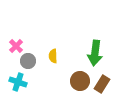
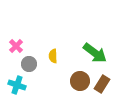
green arrow: rotated 60 degrees counterclockwise
gray circle: moved 1 px right, 3 px down
cyan cross: moved 1 px left, 3 px down
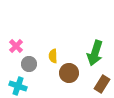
green arrow: rotated 70 degrees clockwise
brown circle: moved 11 px left, 8 px up
cyan cross: moved 1 px right, 1 px down
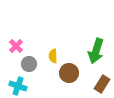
green arrow: moved 1 px right, 2 px up
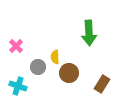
green arrow: moved 7 px left, 18 px up; rotated 20 degrees counterclockwise
yellow semicircle: moved 2 px right, 1 px down
gray circle: moved 9 px right, 3 px down
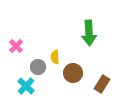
brown circle: moved 4 px right
cyan cross: moved 8 px right; rotated 24 degrees clockwise
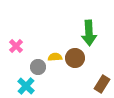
yellow semicircle: rotated 88 degrees clockwise
brown circle: moved 2 px right, 15 px up
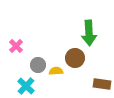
yellow semicircle: moved 1 px right, 14 px down
gray circle: moved 2 px up
brown rectangle: rotated 66 degrees clockwise
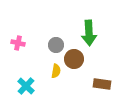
pink cross: moved 2 px right, 3 px up; rotated 32 degrees counterclockwise
brown circle: moved 1 px left, 1 px down
gray circle: moved 18 px right, 20 px up
yellow semicircle: rotated 104 degrees clockwise
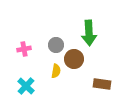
pink cross: moved 6 px right, 6 px down; rotated 24 degrees counterclockwise
